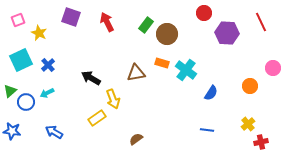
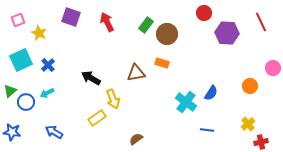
cyan cross: moved 32 px down
blue star: moved 1 px down
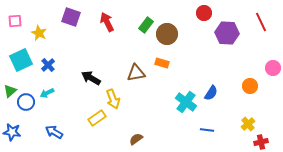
pink square: moved 3 px left, 1 px down; rotated 16 degrees clockwise
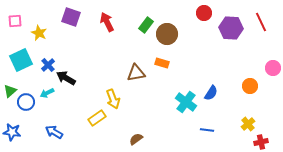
purple hexagon: moved 4 px right, 5 px up
black arrow: moved 25 px left
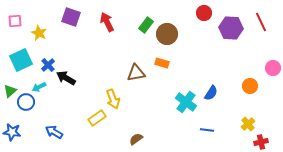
cyan arrow: moved 8 px left, 6 px up
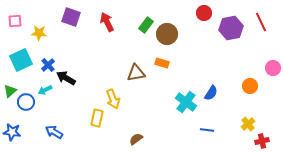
purple hexagon: rotated 15 degrees counterclockwise
yellow star: rotated 21 degrees counterclockwise
cyan arrow: moved 6 px right, 3 px down
yellow rectangle: rotated 42 degrees counterclockwise
red cross: moved 1 px right, 1 px up
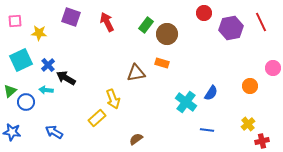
cyan arrow: moved 1 px right; rotated 32 degrees clockwise
yellow rectangle: rotated 36 degrees clockwise
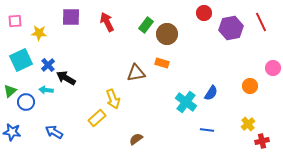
purple square: rotated 18 degrees counterclockwise
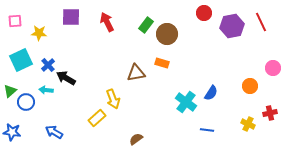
purple hexagon: moved 1 px right, 2 px up
yellow cross: rotated 24 degrees counterclockwise
red cross: moved 8 px right, 28 px up
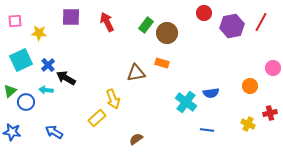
red line: rotated 54 degrees clockwise
brown circle: moved 1 px up
blue semicircle: rotated 49 degrees clockwise
